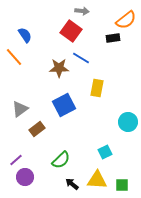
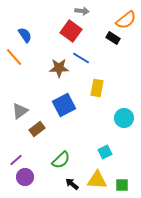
black rectangle: rotated 40 degrees clockwise
gray triangle: moved 2 px down
cyan circle: moved 4 px left, 4 px up
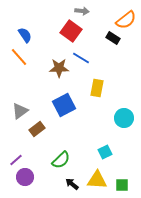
orange line: moved 5 px right
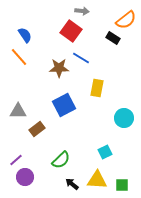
gray triangle: moved 2 px left; rotated 36 degrees clockwise
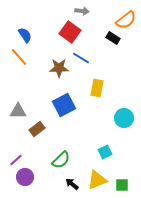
red square: moved 1 px left, 1 px down
yellow triangle: rotated 25 degrees counterclockwise
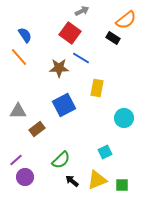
gray arrow: rotated 32 degrees counterclockwise
red square: moved 1 px down
black arrow: moved 3 px up
